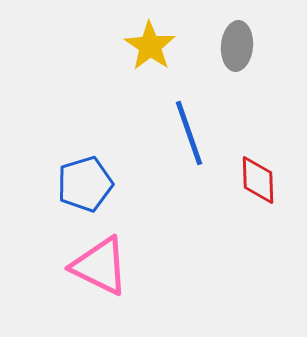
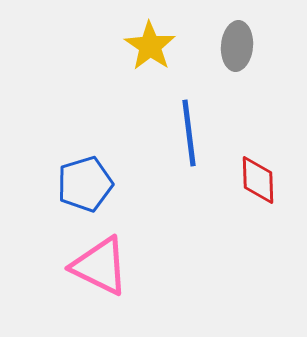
blue line: rotated 12 degrees clockwise
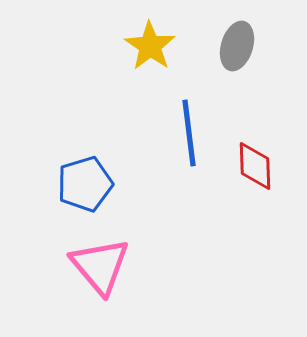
gray ellipse: rotated 12 degrees clockwise
red diamond: moved 3 px left, 14 px up
pink triangle: rotated 24 degrees clockwise
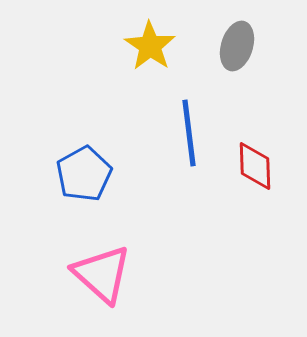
blue pentagon: moved 1 px left, 10 px up; rotated 12 degrees counterclockwise
pink triangle: moved 2 px right, 8 px down; rotated 8 degrees counterclockwise
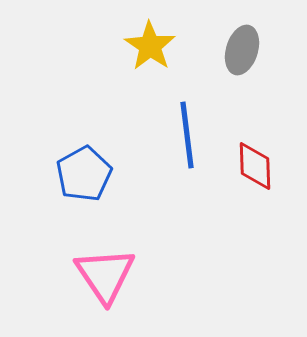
gray ellipse: moved 5 px right, 4 px down
blue line: moved 2 px left, 2 px down
pink triangle: moved 3 px right, 1 px down; rotated 14 degrees clockwise
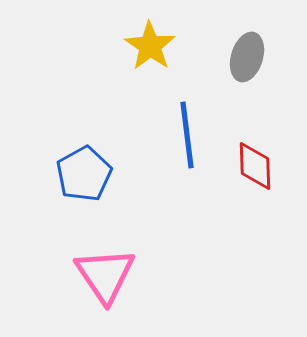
gray ellipse: moved 5 px right, 7 px down
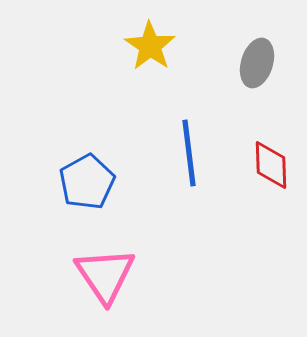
gray ellipse: moved 10 px right, 6 px down
blue line: moved 2 px right, 18 px down
red diamond: moved 16 px right, 1 px up
blue pentagon: moved 3 px right, 8 px down
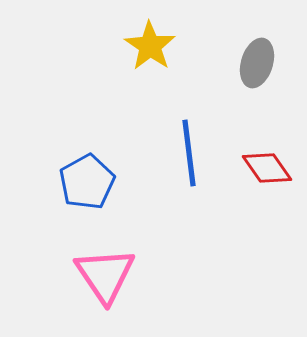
red diamond: moved 4 px left, 3 px down; rotated 33 degrees counterclockwise
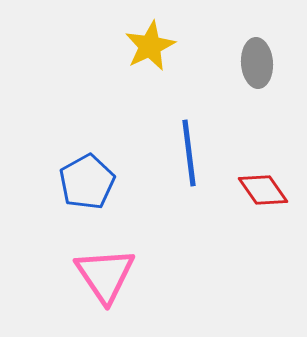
yellow star: rotated 12 degrees clockwise
gray ellipse: rotated 21 degrees counterclockwise
red diamond: moved 4 px left, 22 px down
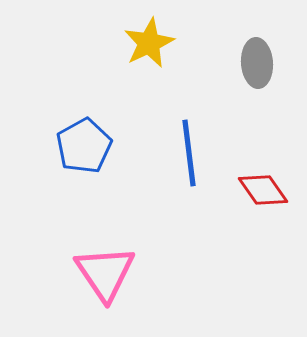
yellow star: moved 1 px left, 3 px up
blue pentagon: moved 3 px left, 36 px up
pink triangle: moved 2 px up
